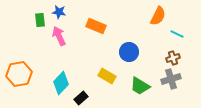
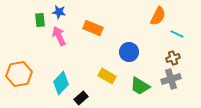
orange rectangle: moved 3 px left, 2 px down
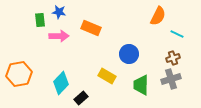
orange rectangle: moved 2 px left
pink arrow: rotated 114 degrees clockwise
blue circle: moved 2 px down
green trapezoid: moved 1 px right, 1 px up; rotated 60 degrees clockwise
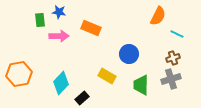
black rectangle: moved 1 px right
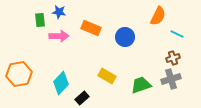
blue circle: moved 4 px left, 17 px up
green trapezoid: rotated 70 degrees clockwise
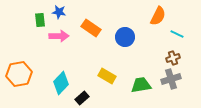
orange rectangle: rotated 12 degrees clockwise
green trapezoid: rotated 10 degrees clockwise
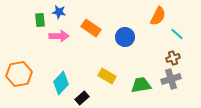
cyan line: rotated 16 degrees clockwise
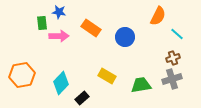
green rectangle: moved 2 px right, 3 px down
orange hexagon: moved 3 px right, 1 px down
gray cross: moved 1 px right
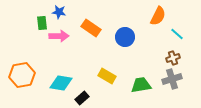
cyan diamond: rotated 55 degrees clockwise
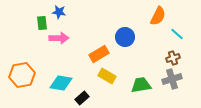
orange rectangle: moved 8 px right, 26 px down; rotated 66 degrees counterclockwise
pink arrow: moved 2 px down
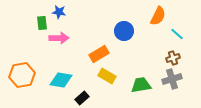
blue circle: moved 1 px left, 6 px up
cyan diamond: moved 3 px up
